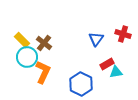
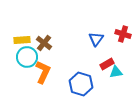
yellow rectangle: rotated 49 degrees counterclockwise
blue hexagon: rotated 10 degrees counterclockwise
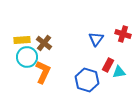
red rectangle: moved 1 px right, 1 px down; rotated 32 degrees counterclockwise
cyan triangle: moved 3 px right
blue hexagon: moved 6 px right, 4 px up
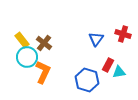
yellow rectangle: rotated 56 degrees clockwise
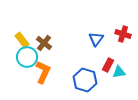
blue hexagon: moved 2 px left
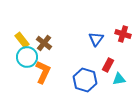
cyan triangle: moved 7 px down
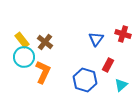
brown cross: moved 1 px right, 1 px up
cyan circle: moved 3 px left
cyan triangle: moved 2 px right, 6 px down; rotated 32 degrees counterclockwise
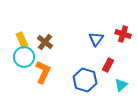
yellow rectangle: rotated 14 degrees clockwise
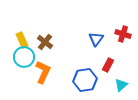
blue hexagon: rotated 25 degrees counterclockwise
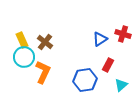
blue triangle: moved 4 px right; rotated 21 degrees clockwise
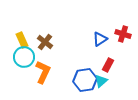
cyan triangle: moved 20 px left, 4 px up
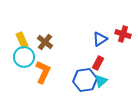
red rectangle: moved 10 px left, 2 px up
